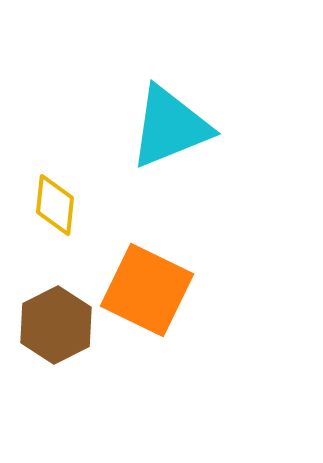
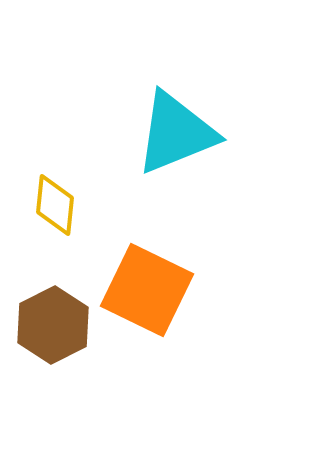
cyan triangle: moved 6 px right, 6 px down
brown hexagon: moved 3 px left
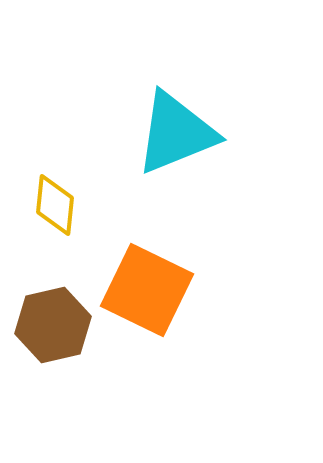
brown hexagon: rotated 14 degrees clockwise
